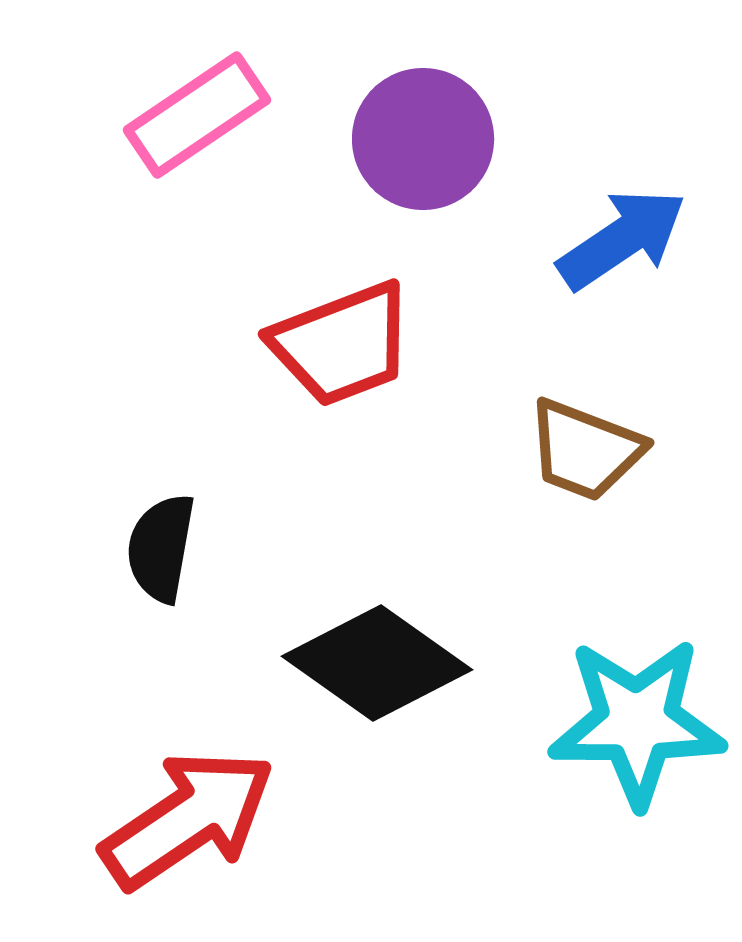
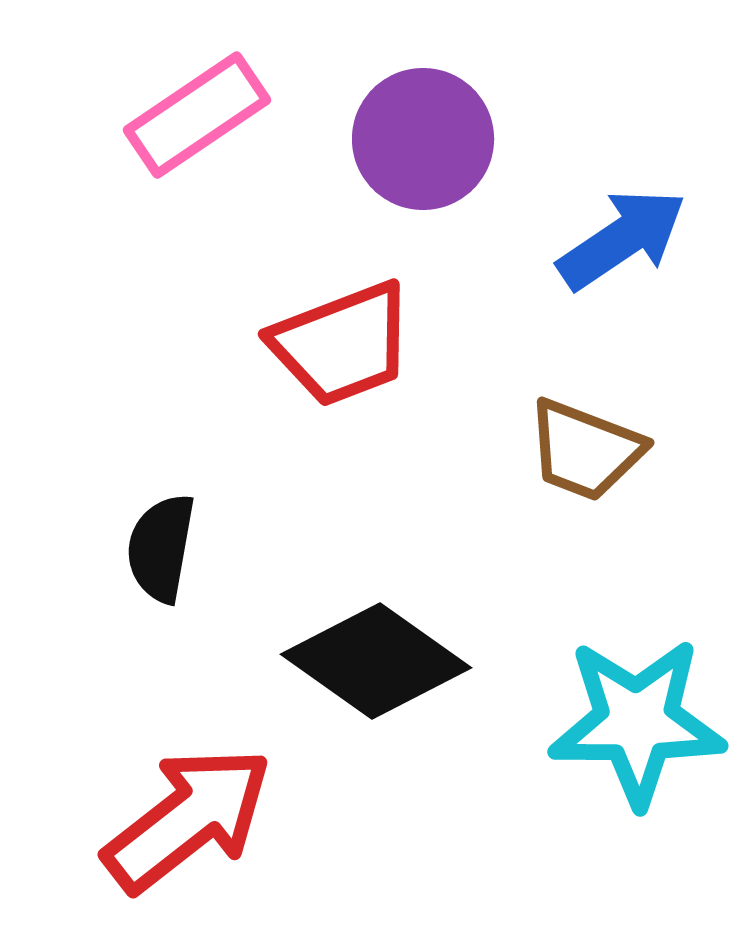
black diamond: moved 1 px left, 2 px up
red arrow: rotated 4 degrees counterclockwise
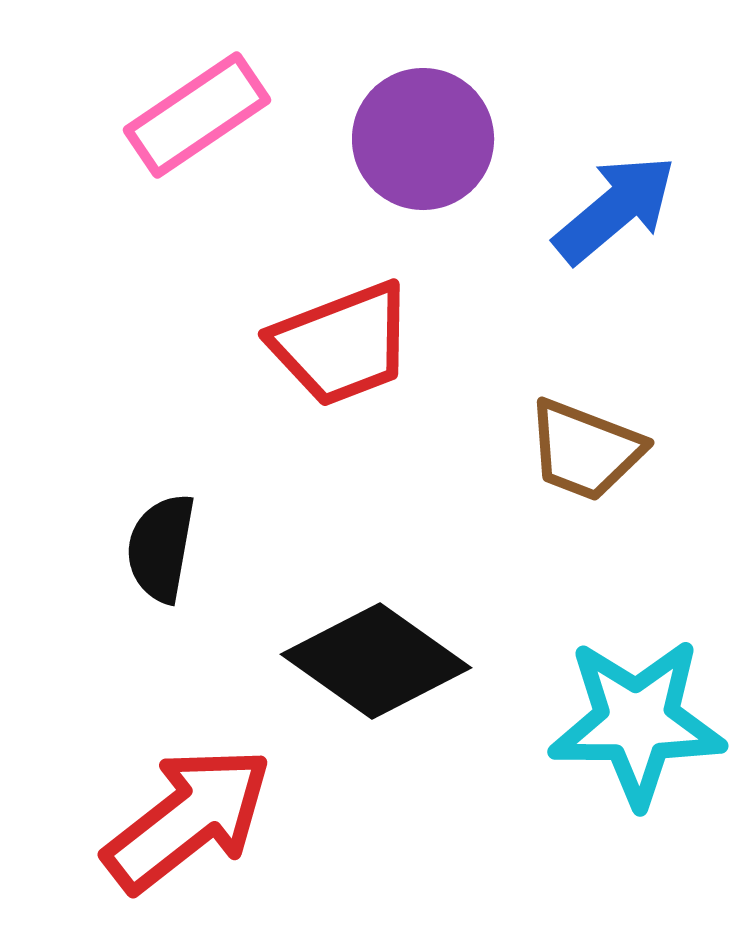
blue arrow: moved 7 px left, 30 px up; rotated 6 degrees counterclockwise
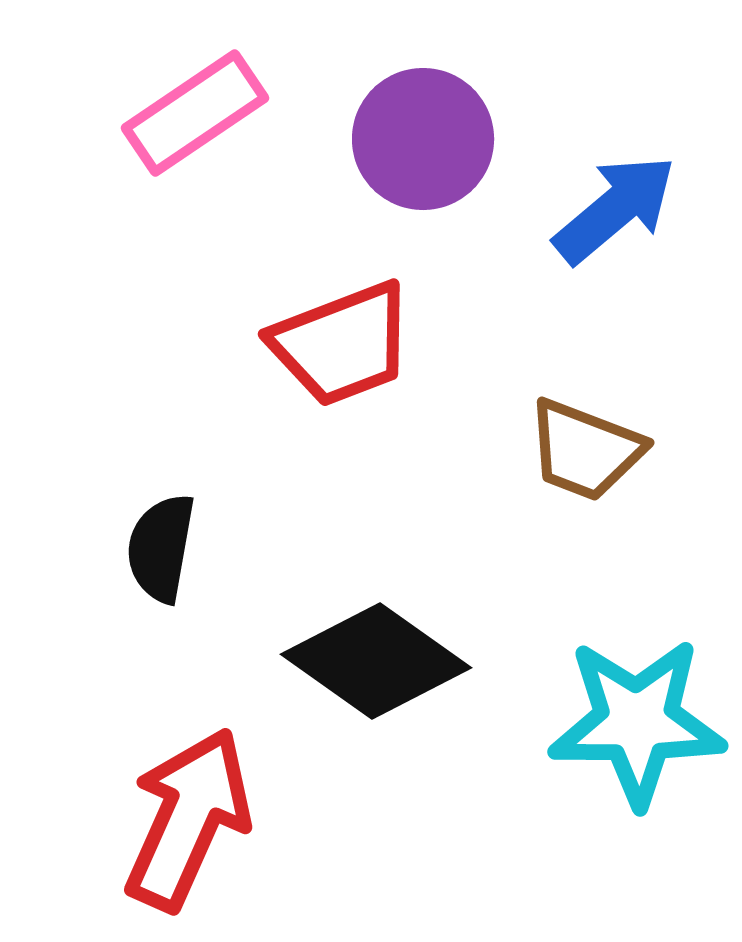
pink rectangle: moved 2 px left, 2 px up
red arrow: rotated 28 degrees counterclockwise
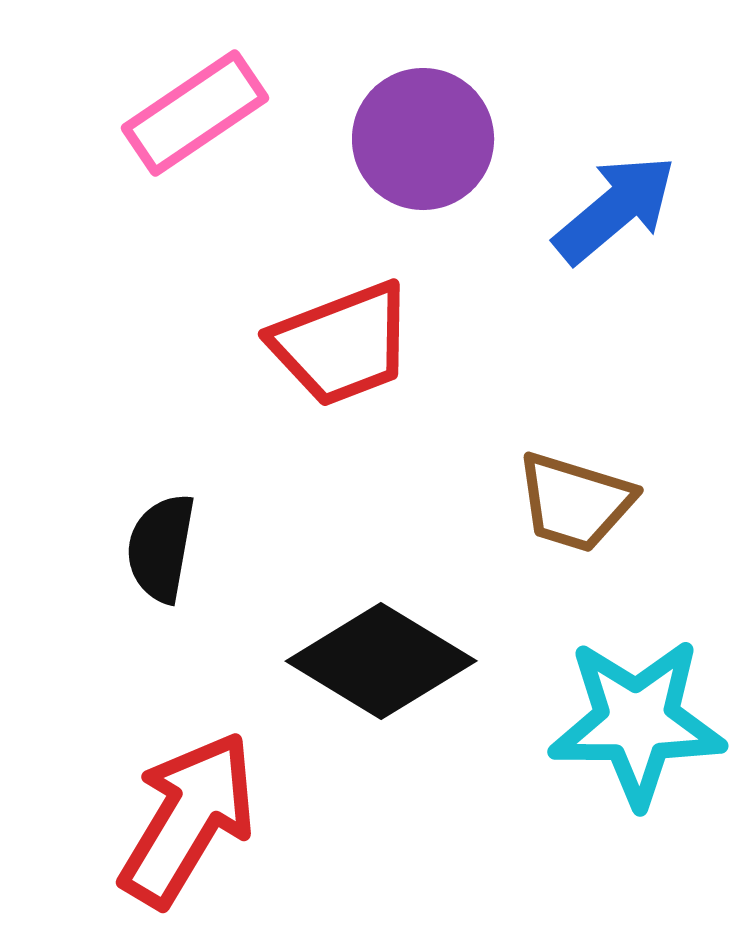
brown trapezoid: moved 10 px left, 52 px down; rotated 4 degrees counterclockwise
black diamond: moved 5 px right; rotated 4 degrees counterclockwise
red arrow: rotated 7 degrees clockwise
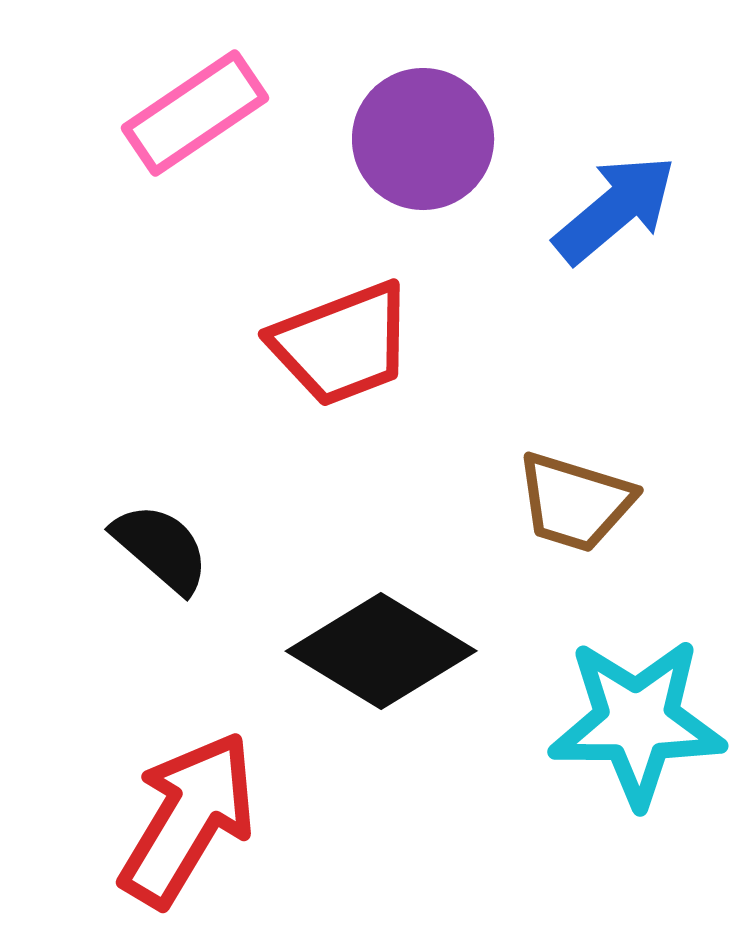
black semicircle: rotated 121 degrees clockwise
black diamond: moved 10 px up
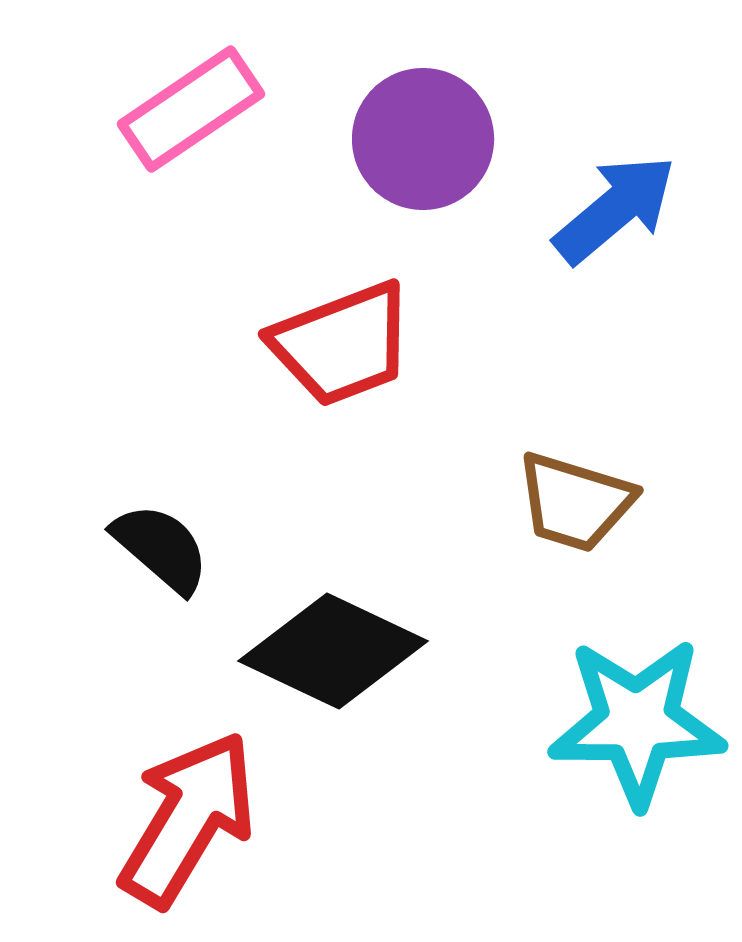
pink rectangle: moved 4 px left, 4 px up
black diamond: moved 48 px left; rotated 6 degrees counterclockwise
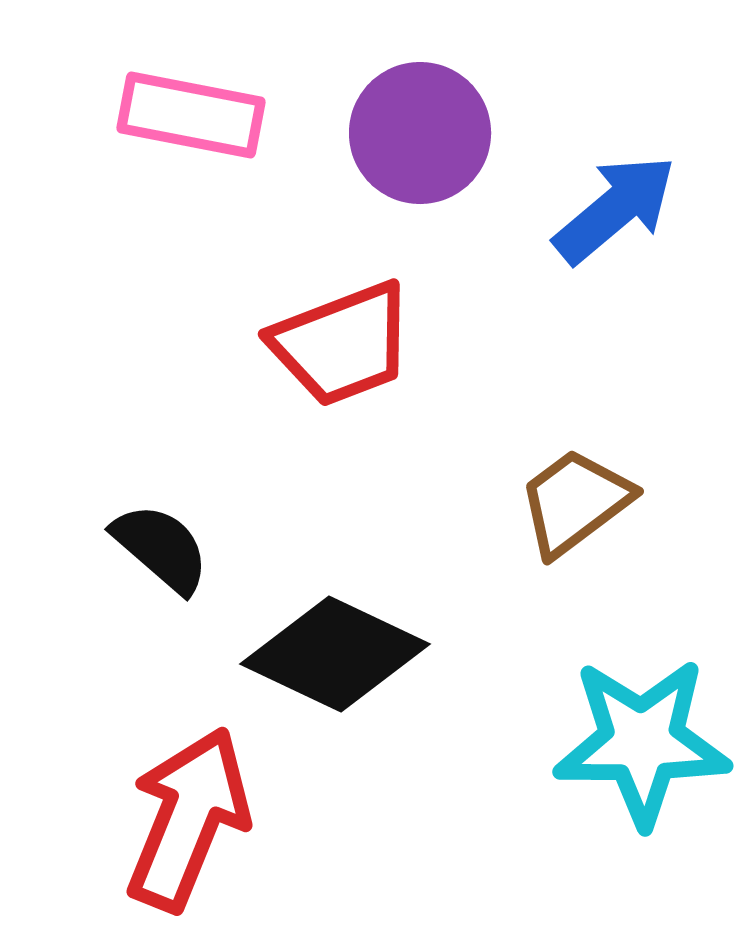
pink rectangle: moved 6 px down; rotated 45 degrees clockwise
purple circle: moved 3 px left, 6 px up
brown trapezoid: rotated 126 degrees clockwise
black diamond: moved 2 px right, 3 px down
cyan star: moved 5 px right, 20 px down
red arrow: rotated 9 degrees counterclockwise
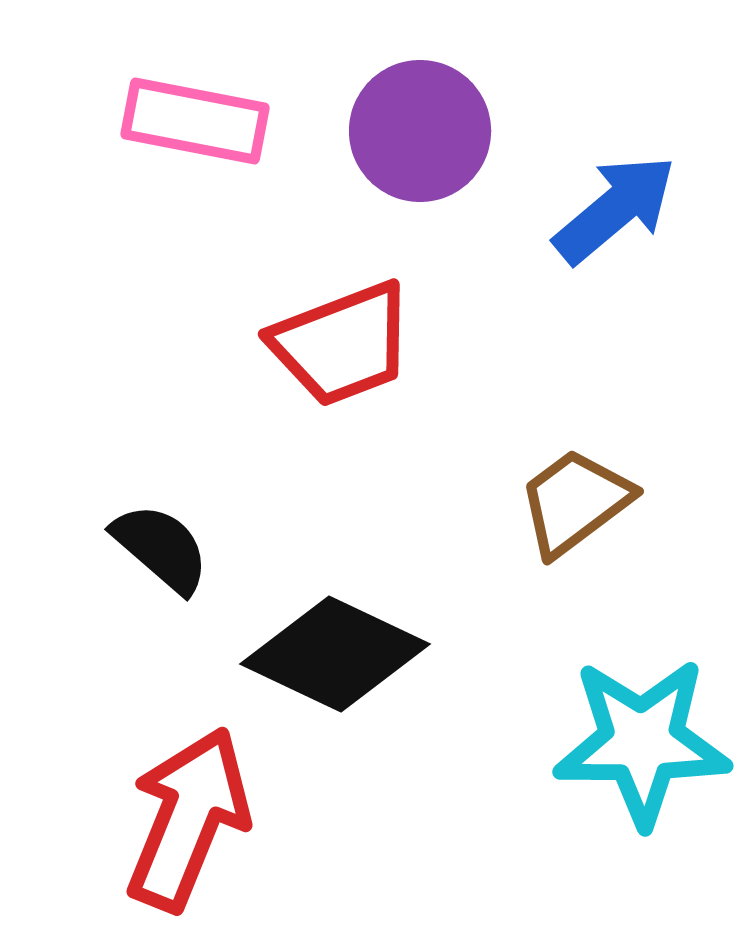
pink rectangle: moved 4 px right, 6 px down
purple circle: moved 2 px up
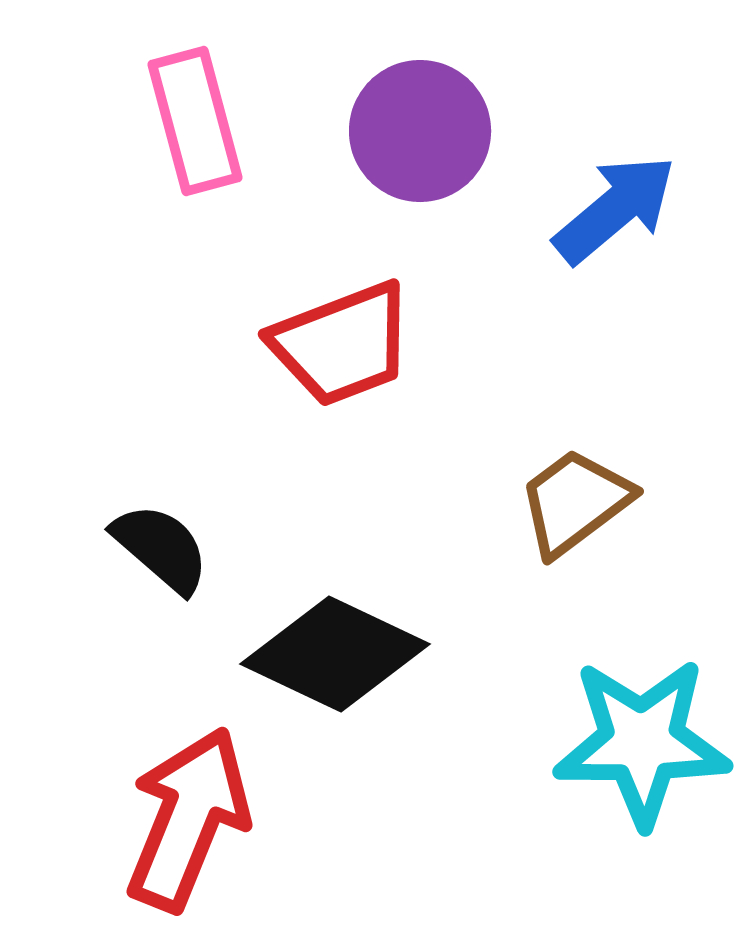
pink rectangle: rotated 64 degrees clockwise
